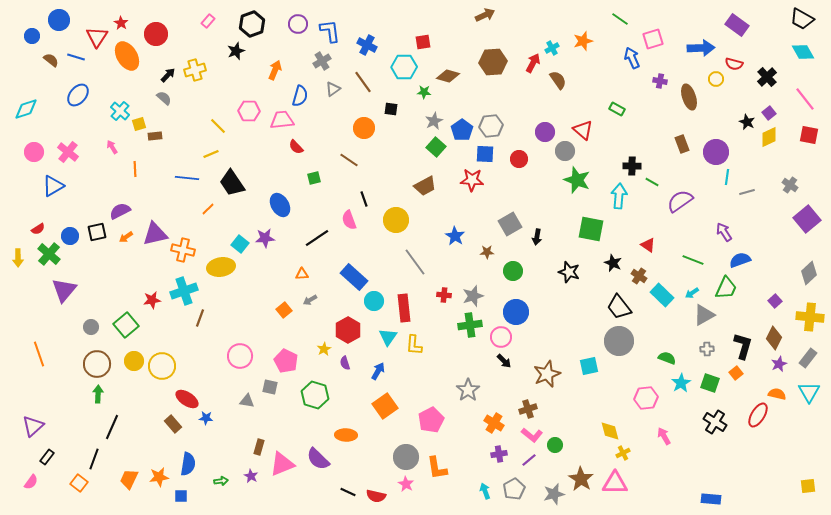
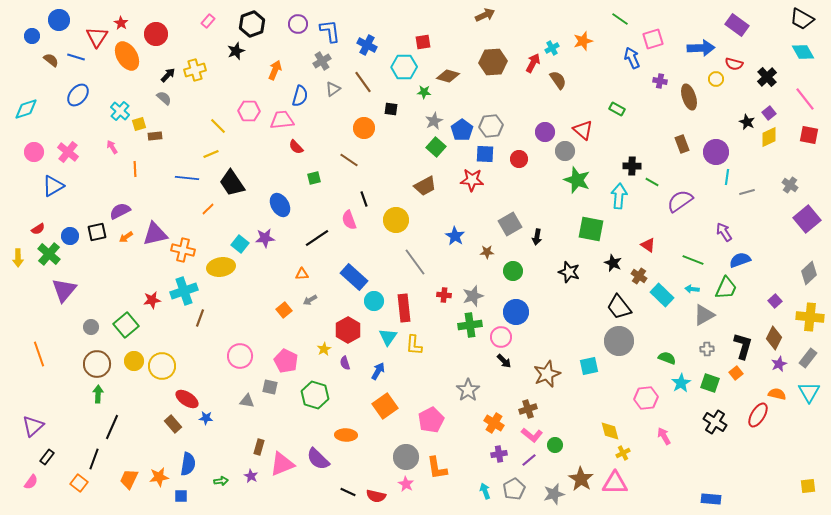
cyan arrow at (692, 293): moved 4 px up; rotated 40 degrees clockwise
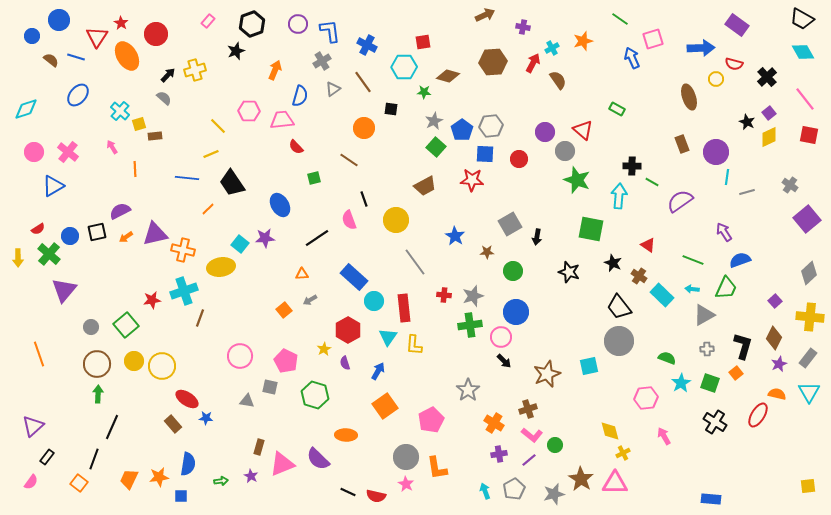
purple cross at (660, 81): moved 137 px left, 54 px up
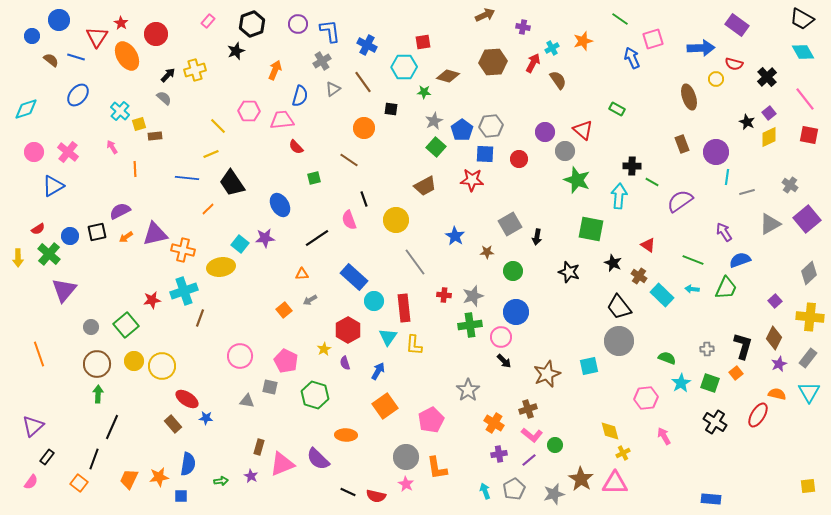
gray triangle at (704, 315): moved 66 px right, 91 px up
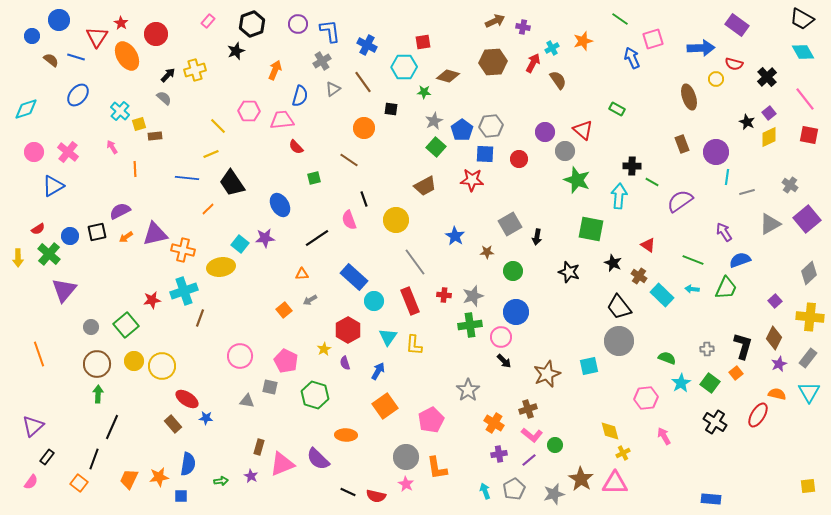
brown arrow at (485, 15): moved 10 px right, 6 px down
red rectangle at (404, 308): moved 6 px right, 7 px up; rotated 16 degrees counterclockwise
green square at (710, 383): rotated 18 degrees clockwise
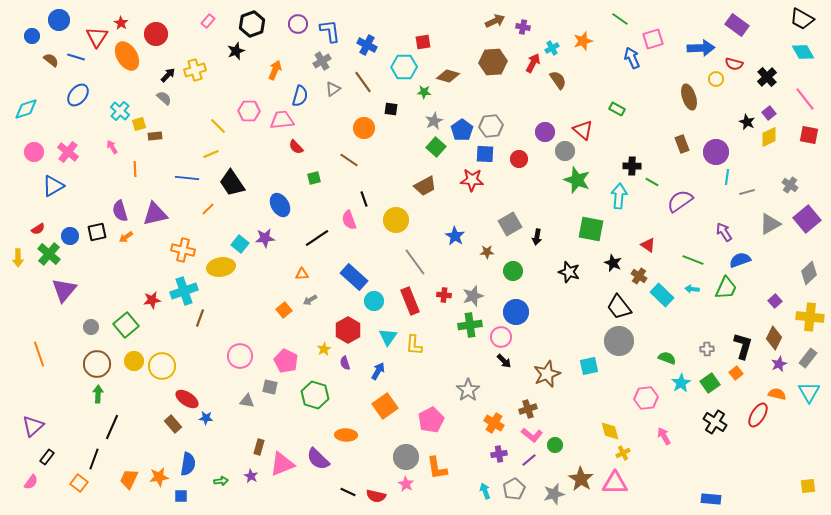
purple semicircle at (120, 211): rotated 80 degrees counterclockwise
purple triangle at (155, 234): moved 20 px up
green square at (710, 383): rotated 18 degrees clockwise
